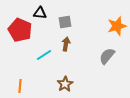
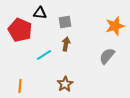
orange star: moved 2 px left
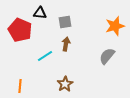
cyan line: moved 1 px right, 1 px down
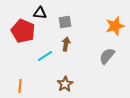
red pentagon: moved 3 px right, 1 px down
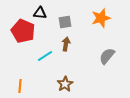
orange star: moved 14 px left, 8 px up
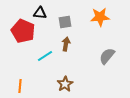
orange star: moved 1 px left, 1 px up; rotated 12 degrees clockwise
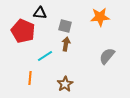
gray square: moved 4 px down; rotated 24 degrees clockwise
orange line: moved 10 px right, 8 px up
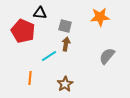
cyan line: moved 4 px right
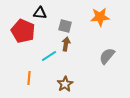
orange line: moved 1 px left
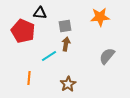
gray square: rotated 24 degrees counterclockwise
brown star: moved 3 px right
